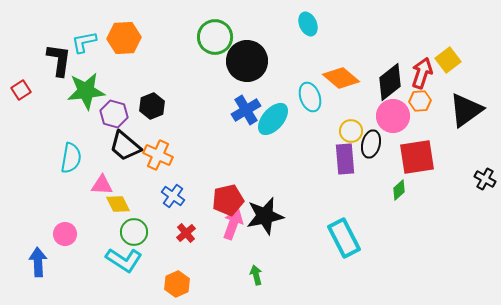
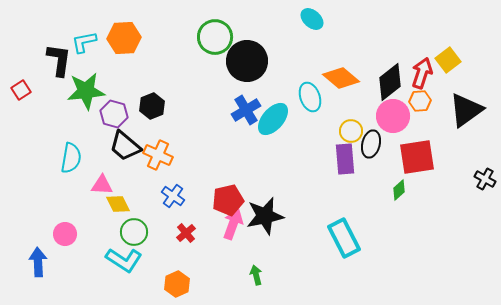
cyan ellipse at (308, 24): moved 4 px right, 5 px up; rotated 25 degrees counterclockwise
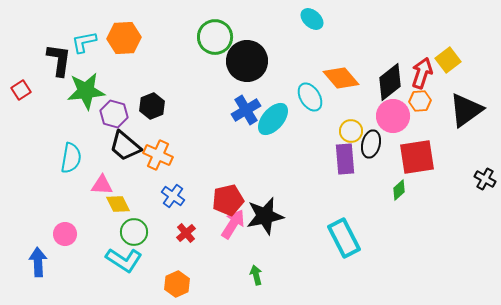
orange diamond at (341, 78): rotated 9 degrees clockwise
cyan ellipse at (310, 97): rotated 12 degrees counterclockwise
pink arrow at (233, 224): rotated 12 degrees clockwise
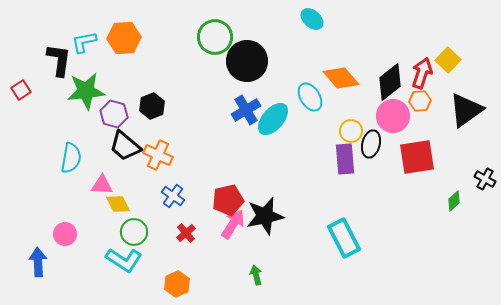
yellow square at (448, 60): rotated 10 degrees counterclockwise
green diamond at (399, 190): moved 55 px right, 11 px down
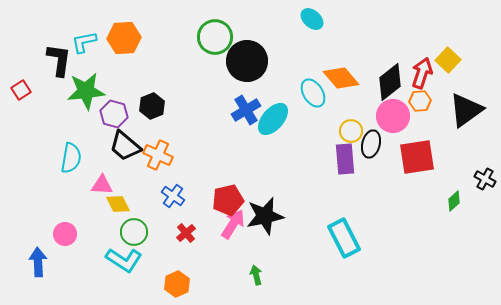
cyan ellipse at (310, 97): moved 3 px right, 4 px up
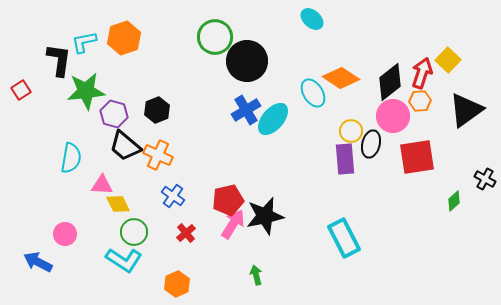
orange hexagon at (124, 38): rotated 16 degrees counterclockwise
orange diamond at (341, 78): rotated 15 degrees counterclockwise
black hexagon at (152, 106): moved 5 px right, 4 px down
blue arrow at (38, 262): rotated 60 degrees counterclockwise
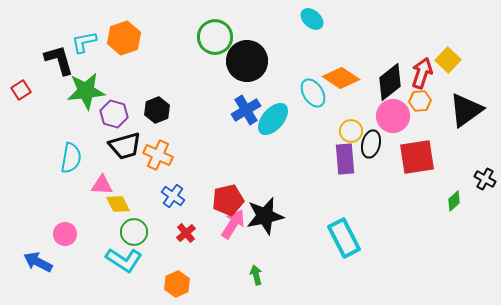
black L-shape at (59, 60): rotated 24 degrees counterclockwise
black trapezoid at (125, 146): rotated 56 degrees counterclockwise
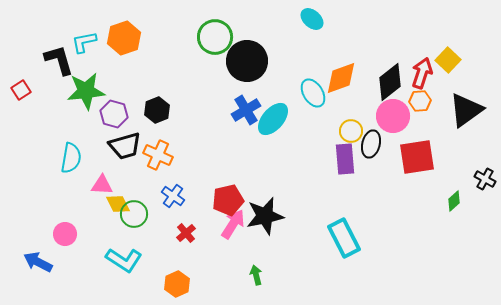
orange diamond at (341, 78): rotated 54 degrees counterclockwise
green circle at (134, 232): moved 18 px up
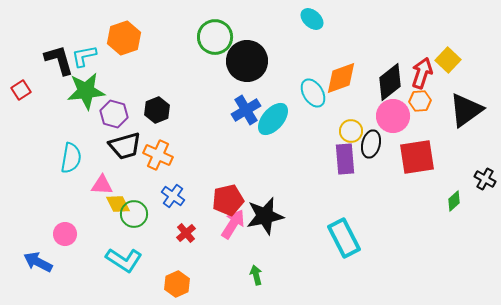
cyan L-shape at (84, 42): moved 14 px down
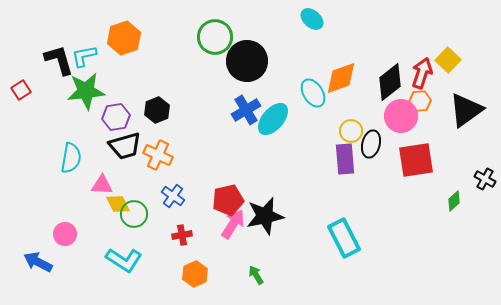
purple hexagon at (114, 114): moved 2 px right, 3 px down; rotated 24 degrees counterclockwise
pink circle at (393, 116): moved 8 px right
red square at (417, 157): moved 1 px left, 3 px down
red cross at (186, 233): moved 4 px left, 2 px down; rotated 30 degrees clockwise
green arrow at (256, 275): rotated 18 degrees counterclockwise
orange hexagon at (177, 284): moved 18 px right, 10 px up
